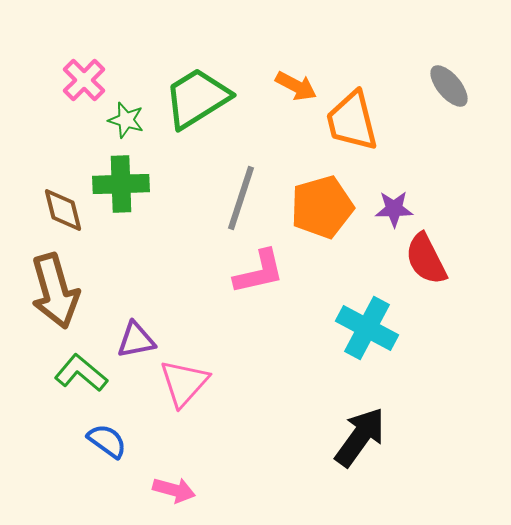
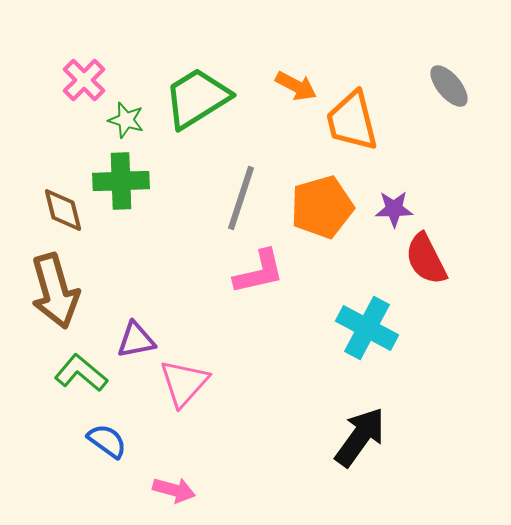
green cross: moved 3 px up
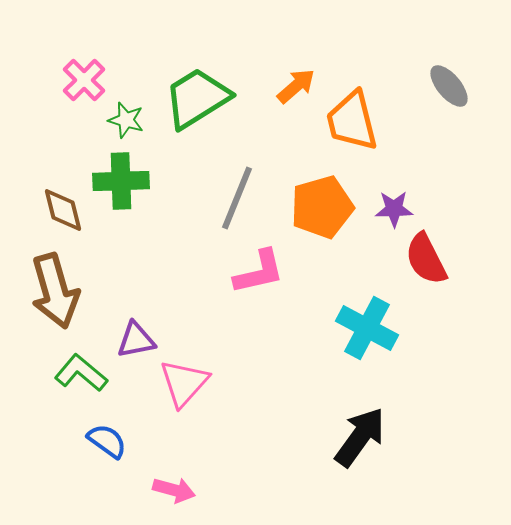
orange arrow: rotated 69 degrees counterclockwise
gray line: moved 4 px left; rotated 4 degrees clockwise
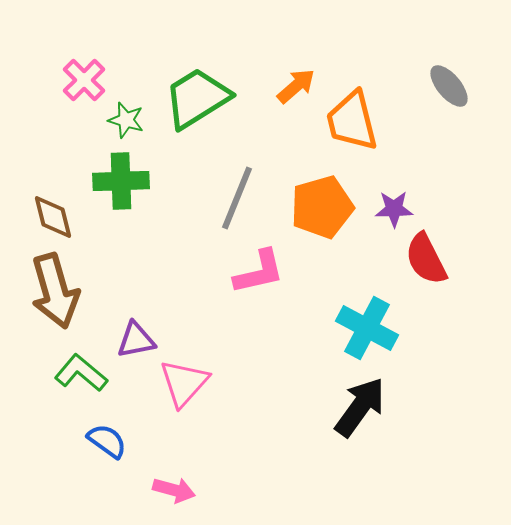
brown diamond: moved 10 px left, 7 px down
black arrow: moved 30 px up
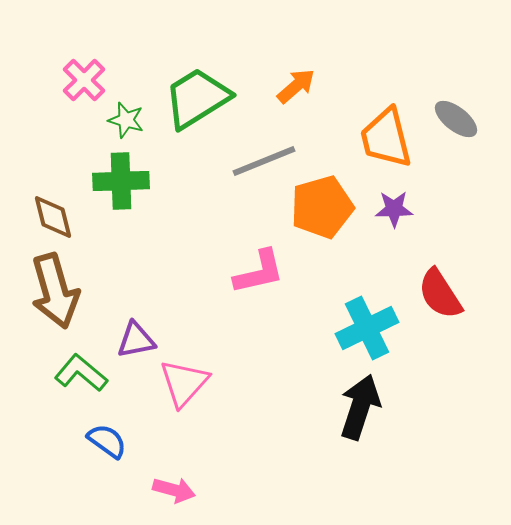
gray ellipse: moved 7 px right, 33 px down; rotated 12 degrees counterclockwise
orange trapezoid: moved 34 px right, 17 px down
gray line: moved 27 px right, 37 px up; rotated 46 degrees clockwise
red semicircle: moved 14 px right, 35 px down; rotated 6 degrees counterclockwise
cyan cross: rotated 36 degrees clockwise
black arrow: rotated 18 degrees counterclockwise
